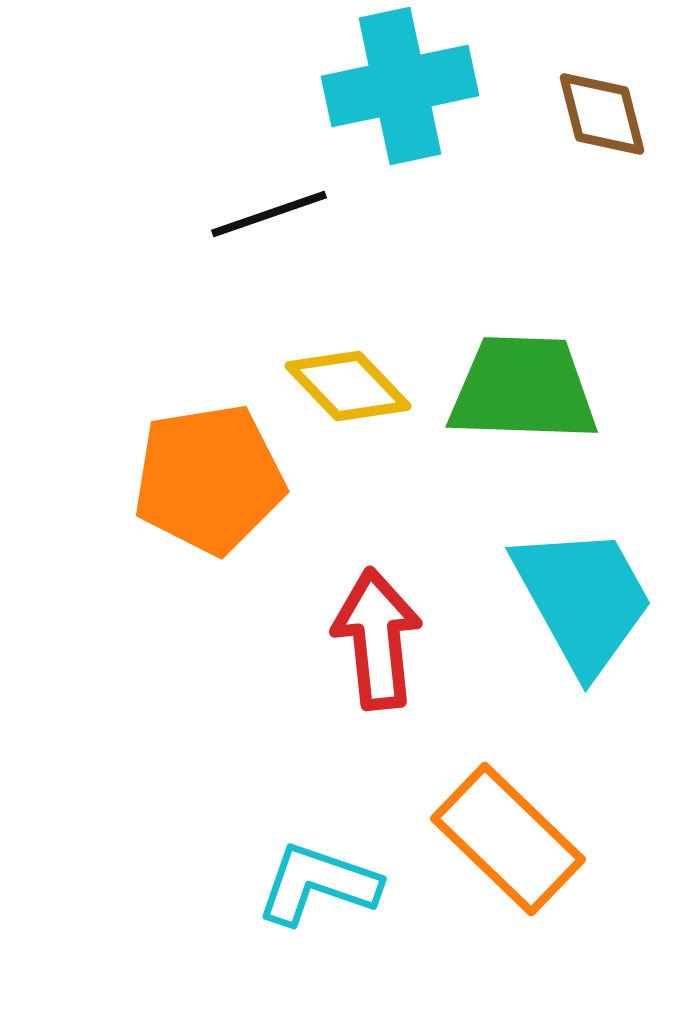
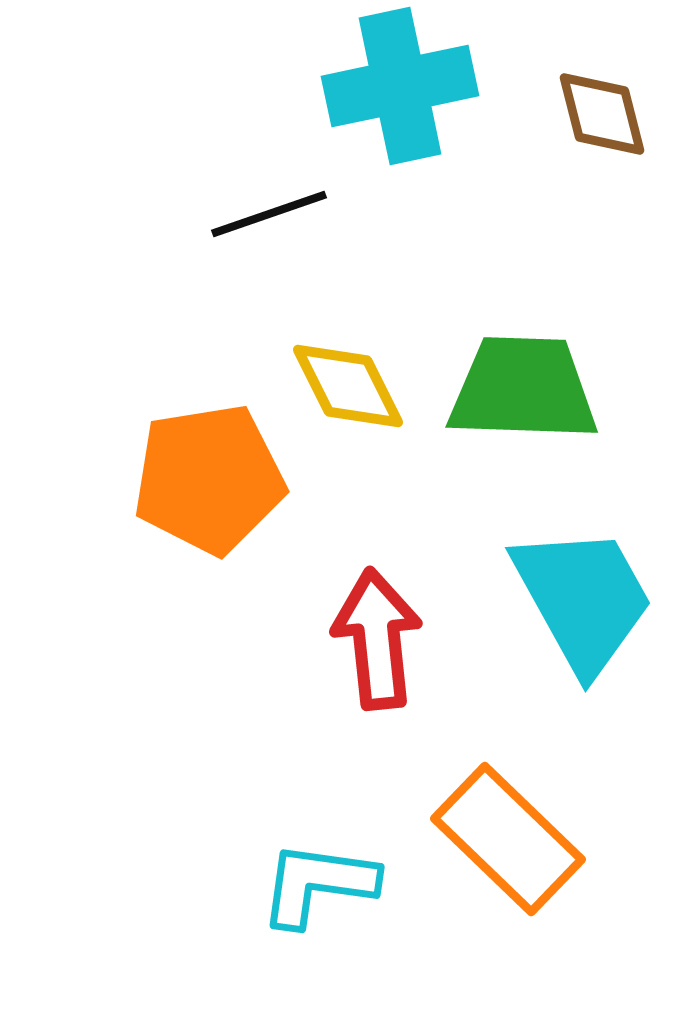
yellow diamond: rotated 17 degrees clockwise
cyan L-shape: rotated 11 degrees counterclockwise
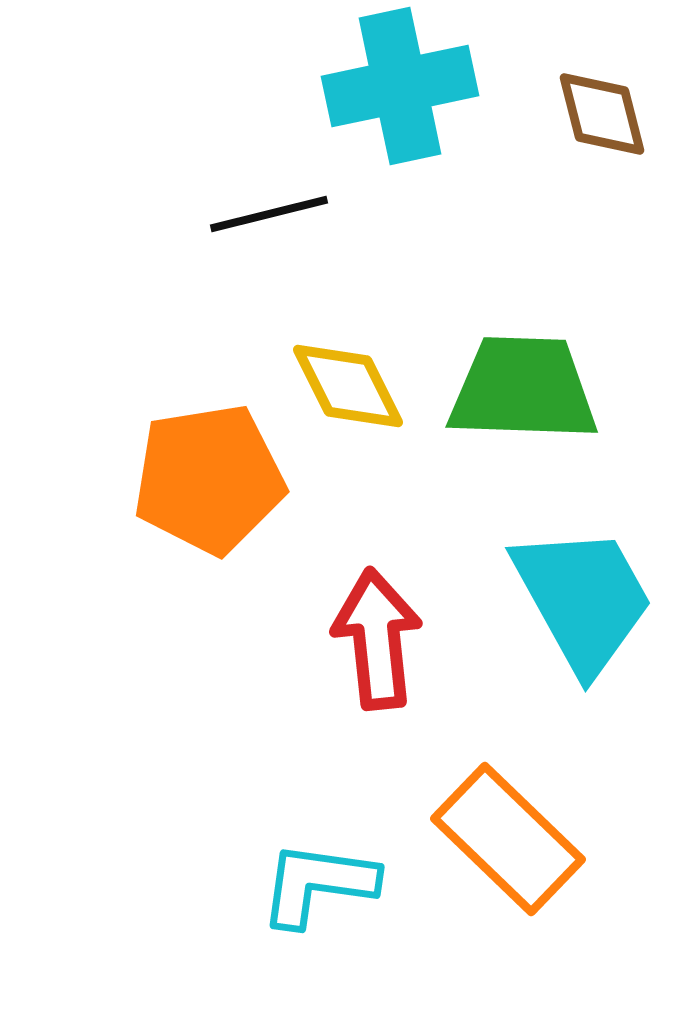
black line: rotated 5 degrees clockwise
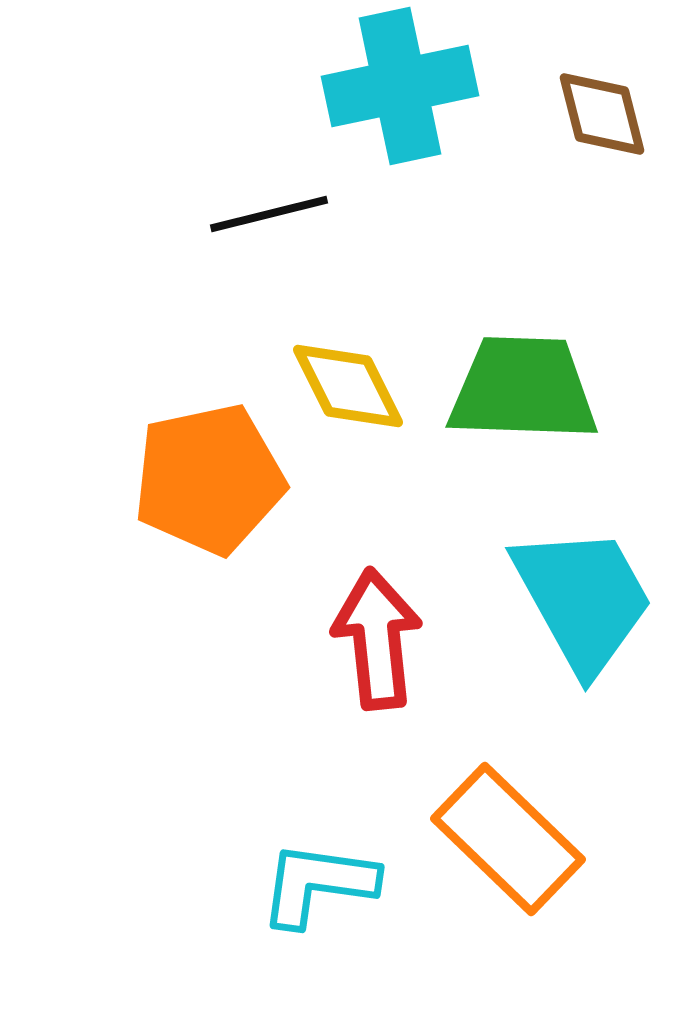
orange pentagon: rotated 3 degrees counterclockwise
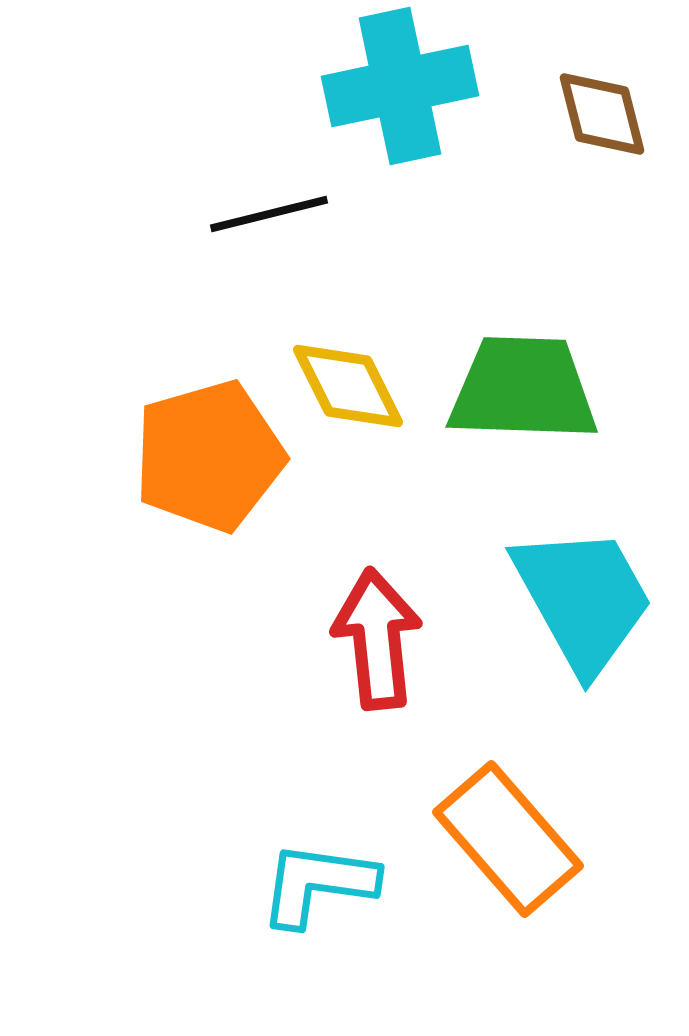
orange pentagon: moved 23 px up; rotated 4 degrees counterclockwise
orange rectangle: rotated 5 degrees clockwise
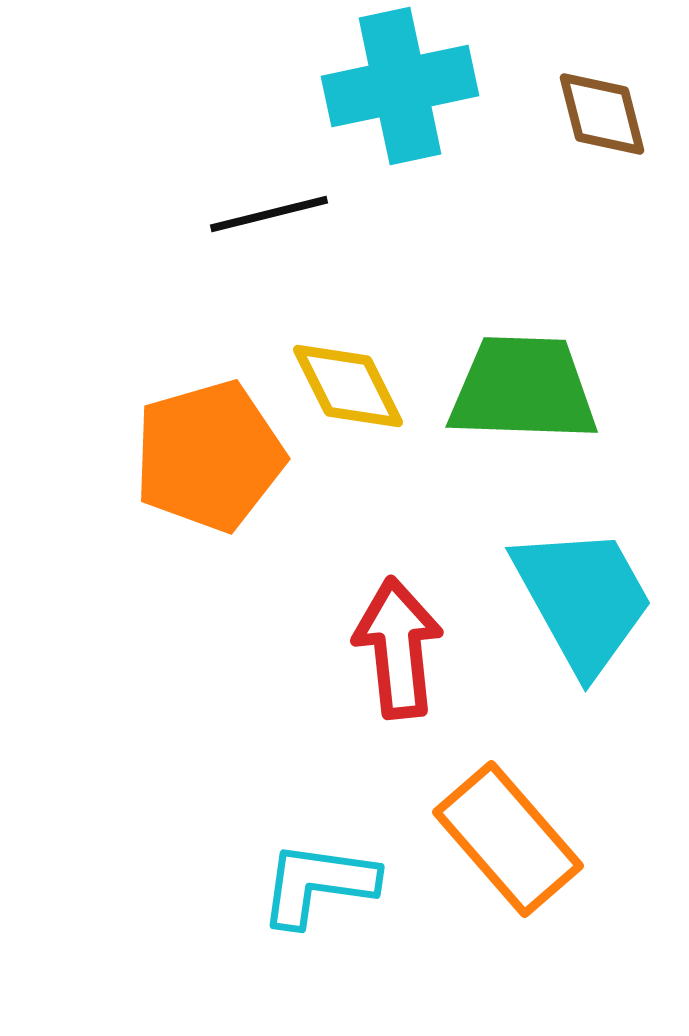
red arrow: moved 21 px right, 9 px down
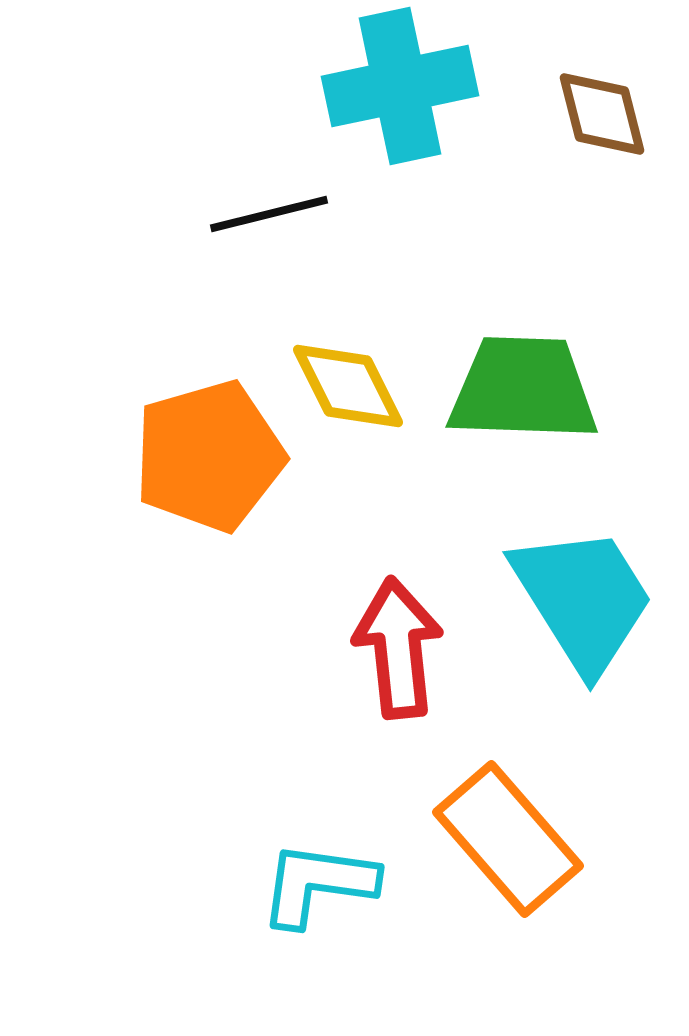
cyan trapezoid: rotated 3 degrees counterclockwise
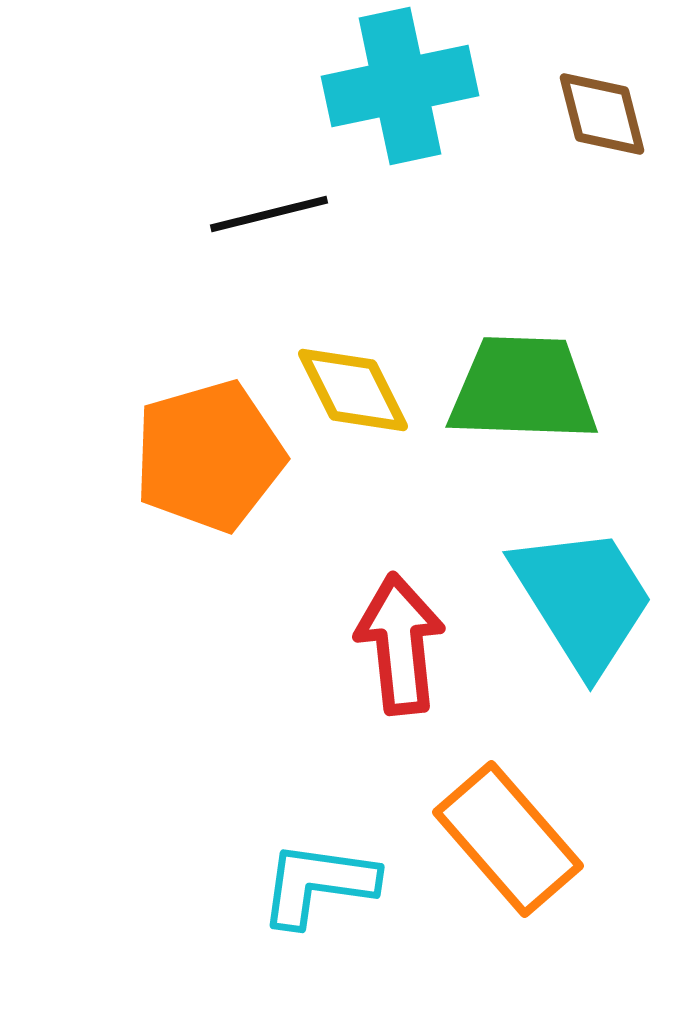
yellow diamond: moved 5 px right, 4 px down
red arrow: moved 2 px right, 4 px up
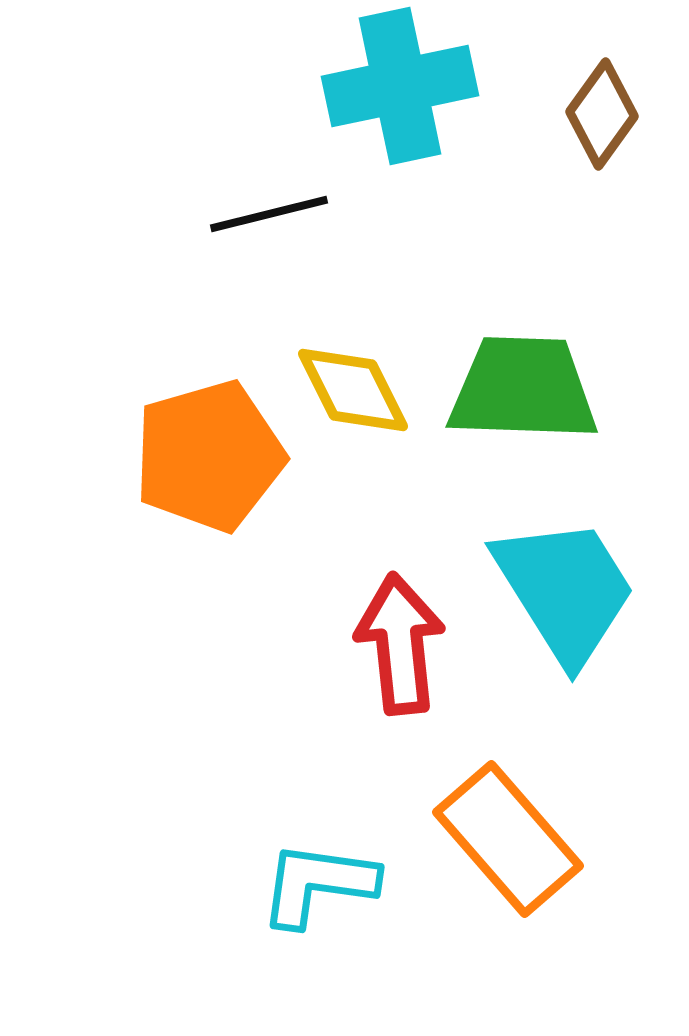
brown diamond: rotated 50 degrees clockwise
cyan trapezoid: moved 18 px left, 9 px up
